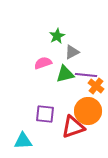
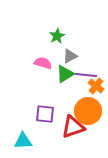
gray triangle: moved 2 px left, 4 px down
pink semicircle: rotated 36 degrees clockwise
green triangle: rotated 18 degrees counterclockwise
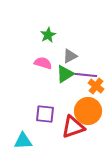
green star: moved 9 px left, 1 px up
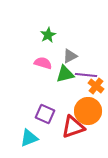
green triangle: rotated 18 degrees clockwise
purple square: rotated 18 degrees clockwise
cyan triangle: moved 6 px right, 3 px up; rotated 18 degrees counterclockwise
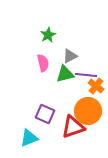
pink semicircle: rotated 60 degrees clockwise
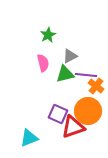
purple square: moved 13 px right
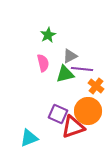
purple line: moved 4 px left, 6 px up
